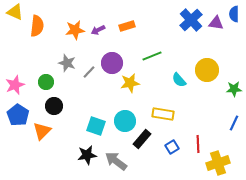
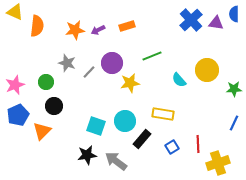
blue pentagon: rotated 15 degrees clockwise
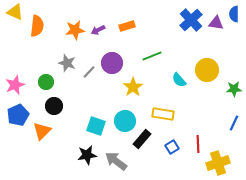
yellow star: moved 3 px right, 4 px down; rotated 24 degrees counterclockwise
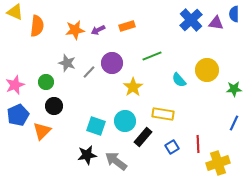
black rectangle: moved 1 px right, 2 px up
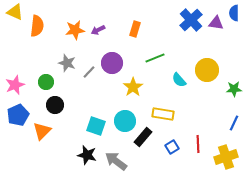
blue semicircle: moved 1 px up
orange rectangle: moved 8 px right, 3 px down; rotated 56 degrees counterclockwise
green line: moved 3 px right, 2 px down
black circle: moved 1 px right, 1 px up
black star: rotated 24 degrees clockwise
yellow cross: moved 8 px right, 6 px up
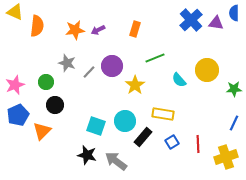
purple circle: moved 3 px down
yellow star: moved 2 px right, 2 px up
blue square: moved 5 px up
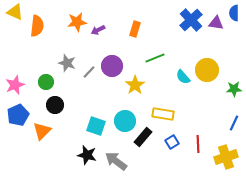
orange star: moved 2 px right, 8 px up
cyan semicircle: moved 4 px right, 3 px up
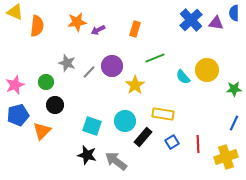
blue pentagon: rotated 10 degrees clockwise
cyan square: moved 4 px left
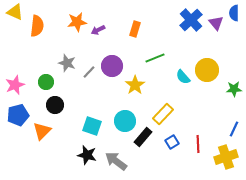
purple triangle: rotated 42 degrees clockwise
yellow rectangle: rotated 55 degrees counterclockwise
blue line: moved 6 px down
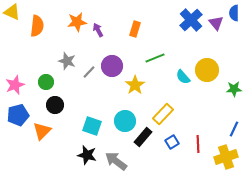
yellow triangle: moved 3 px left
purple arrow: rotated 88 degrees clockwise
gray star: moved 2 px up
